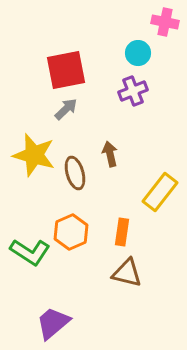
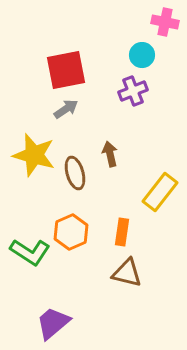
cyan circle: moved 4 px right, 2 px down
gray arrow: rotated 10 degrees clockwise
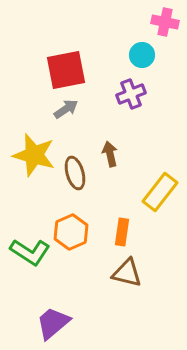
purple cross: moved 2 px left, 3 px down
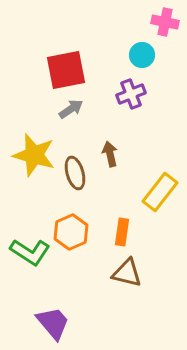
gray arrow: moved 5 px right
purple trapezoid: rotated 90 degrees clockwise
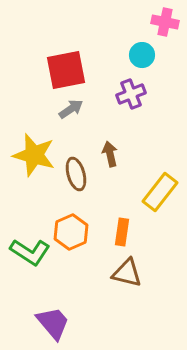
brown ellipse: moved 1 px right, 1 px down
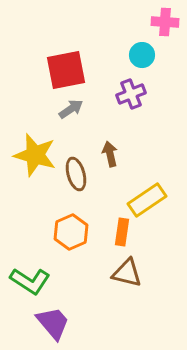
pink cross: rotated 8 degrees counterclockwise
yellow star: moved 1 px right
yellow rectangle: moved 13 px left, 8 px down; rotated 18 degrees clockwise
green L-shape: moved 29 px down
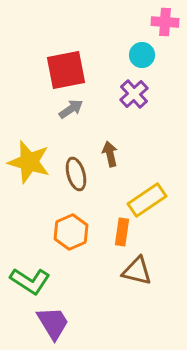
purple cross: moved 3 px right; rotated 20 degrees counterclockwise
yellow star: moved 6 px left, 7 px down
brown triangle: moved 10 px right, 2 px up
purple trapezoid: rotated 9 degrees clockwise
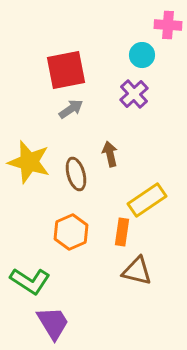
pink cross: moved 3 px right, 3 px down
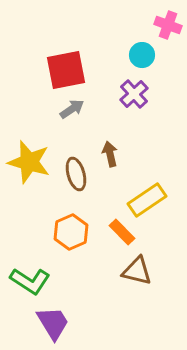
pink cross: rotated 16 degrees clockwise
gray arrow: moved 1 px right
orange rectangle: rotated 52 degrees counterclockwise
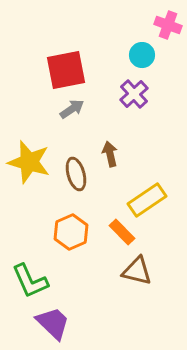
green L-shape: rotated 33 degrees clockwise
purple trapezoid: rotated 15 degrees counterclockwise
